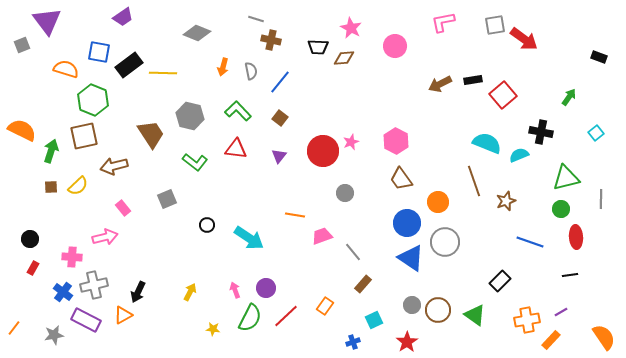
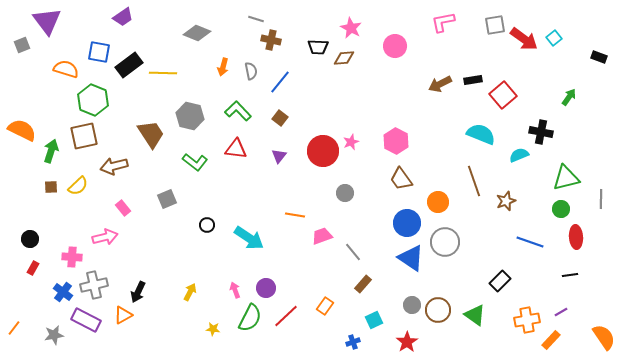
cyan square at (596, 133): moved 42 px left, 95 px up
cyan semicircle at (487, 143): moved 6 px left, 9 px up
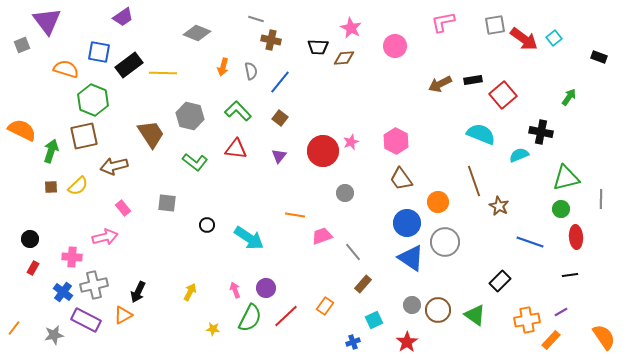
gray square at (167, 199): moved 4 px down; rotated 30 degrees clockwise
brown star at (506, 201): moved 7 px left, 5 px down; rotated 24 degrees counterclockwise
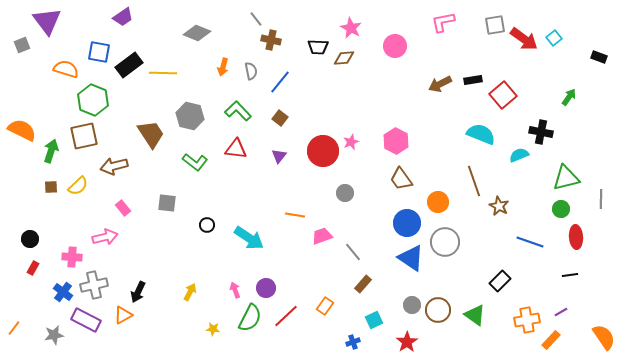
gray line at (256, 19): rotated 35 degrees clockwise
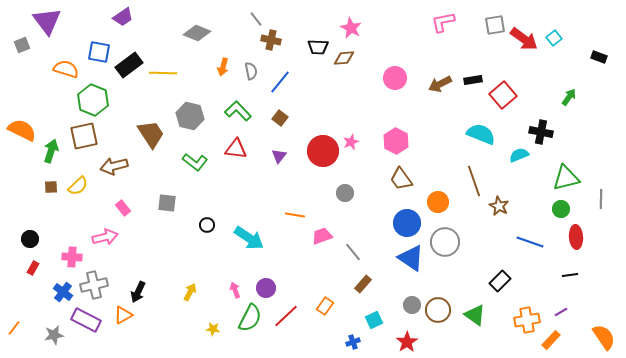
pink circle at (395, 46): moved 32 px down
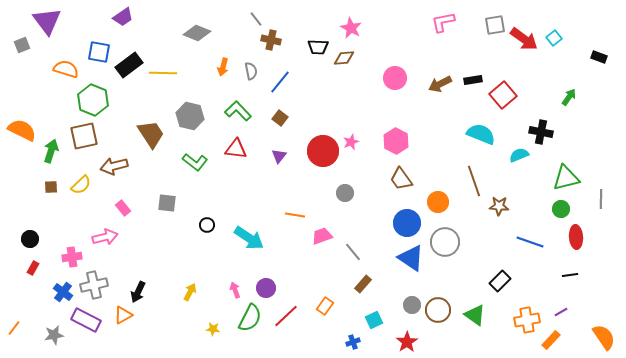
yellow semicircle at (78, 186): moved 3 px right, 1 px up
brown star at (499, 206): rotated 24 degrees counterclockwise
pink cross at (72, 257): rotated 12 degrees counterclockwise
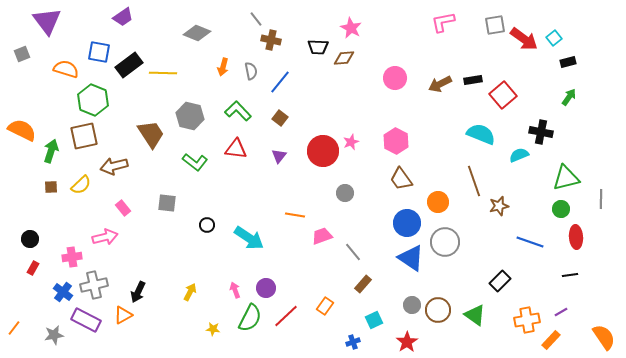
gray square at (22, 45): moved 9 px down
black rectangle at (599, 57): moved 31 px left, 5 px down; rotated 35 degrees counterclockwise
brown star at (499, 206): rotated 18 degrees counterclockwise
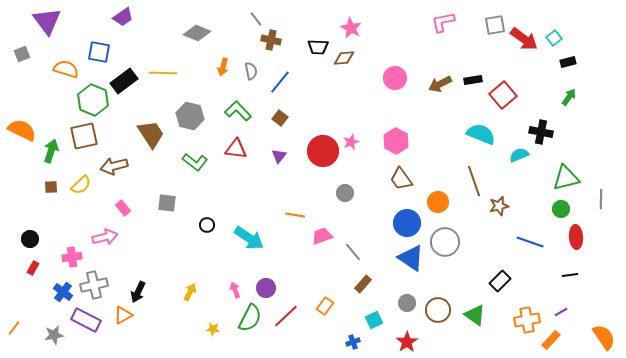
black rectangle at (129, 65): moved 5 px left, 16 px down
gray circle at (412, 305): moved 5 px left, 2 px up
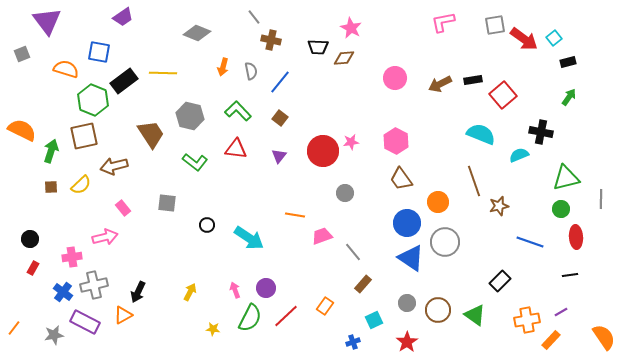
gray line at (256, 19): moved 2 px left, 2 px up
pink star at (351, 142): rotated 14 degrees clockwise
purple rectangle at (86, 320): moved 1 px left, 2 px down
